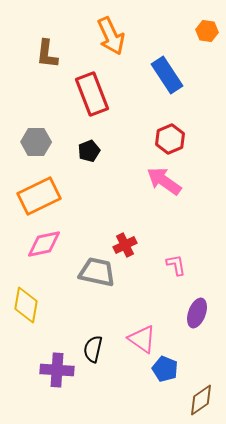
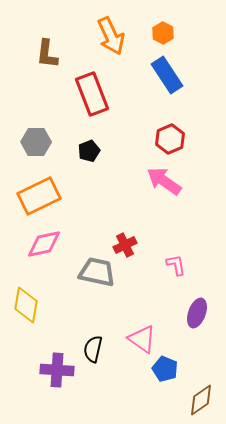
orange hexagon: moved 44 px left, 2 px down; rotated 20 degrees clockwise
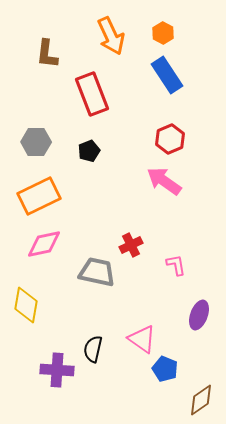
red cross: moved 6 px right
purple ellipse: moved 2 px right, 2 px down
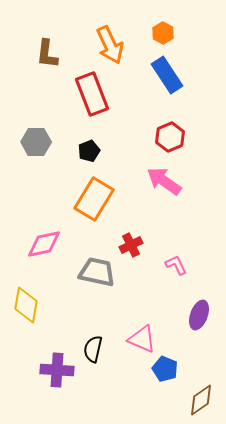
orange arrow: moved 1 px left, 9 px down
red hexagon: moved 2 px up
orange rectangle: moved 55 px right, 3 px down; rotated 33 degrees counterclockwise
pink L-shape: rotated 15 degrees counterclockwise
pink triangle: rotated 12 degrees counterclockwise
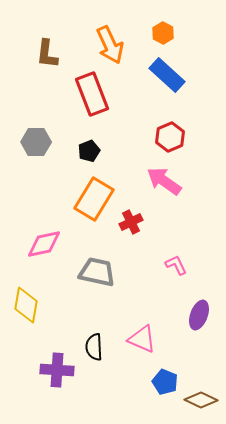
blue rectangle: rotated 15 degrees counterclockwise
red cross: moved 23 px up
black semicircle: moved 1 px right, 2 px up; rotated 16 degrees counterclockwise
blue pentagon: moved 13 px down
brown diamond: rotated 60 degrees clockwise
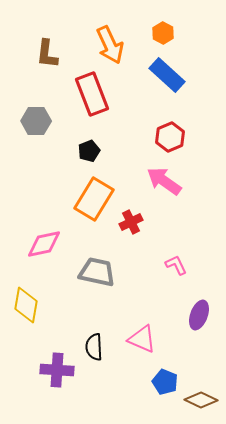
gray hexagon: moved 21 px up
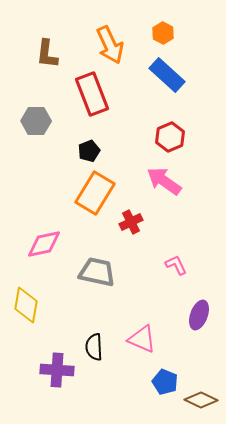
orange rectangle: moved 1 px right, 6 px up
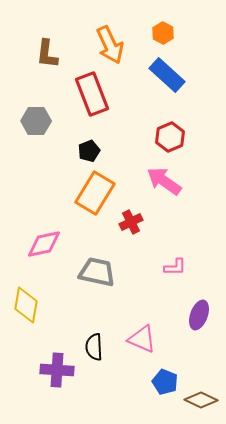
pink L-shape: moved 1 px left, 2 px down; rotated 115 degrees clockwise
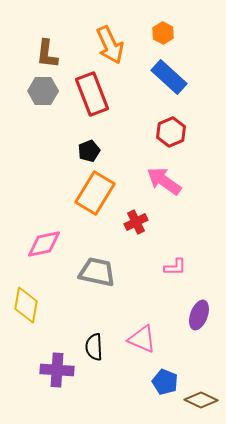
blue rectangle: moved 2 px right, 2 px down
gray hexagon: moved 7 px right, 30 px up
red hexagon: moved 1 px right, 5 px up
red cross: moved 5 px right
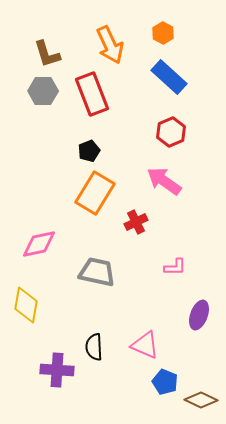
brown L-shape: rotated 24 degrees counterclockwise
pink diamond: moved 5 px left
pink triangle: moved 3 px right, 6 px down
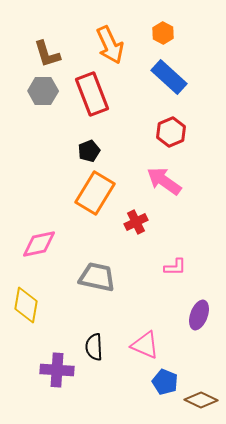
gray trapezoid: moved 5 px down
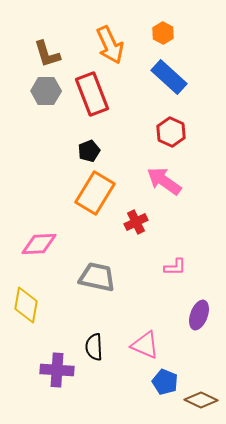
gray hexagon: moved 3 px right
red hexagon: rotated 12 degrees counterclockwise
pink diamond: rotated 9 degrees clockwise
